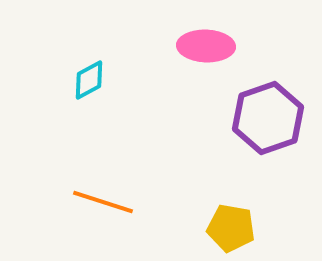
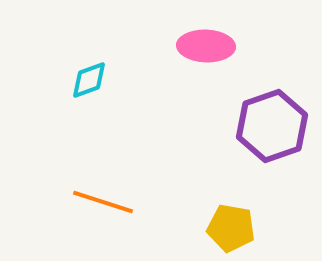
cyan diamond: rotated 9 degrees clockwise
purple hexagon: moved 4 px right, 8 px down
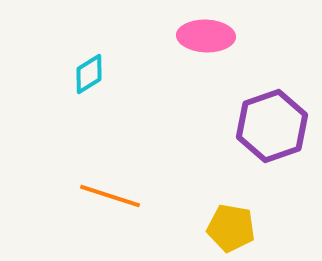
pink ellipse: moved 10 px up
cyan diamond: moved 6 px up; rotated 12 degrees counterclockwise
orange line: moved 7 px right, 6 px up
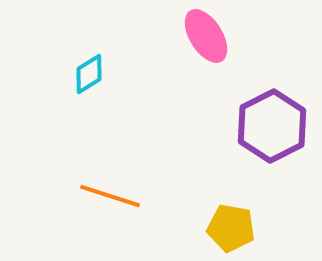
pink ellipse: rotated 56 degrees clockwise
purple hexagon: rotated 8 degrees counterclockwise
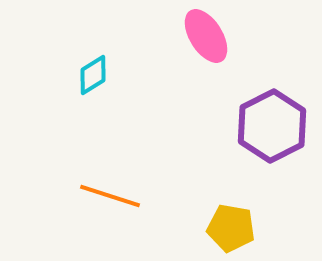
cyan diamond: moved 4 px right, 1 px down
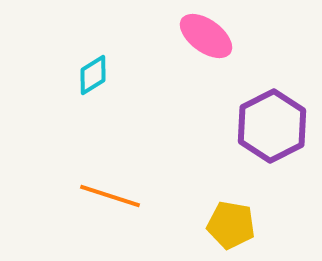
pink ellipse: rotated 22 degrees counterclockwise
yellow pentagon: moved 3 px up
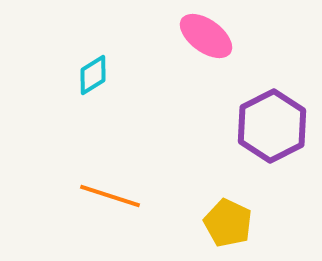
yellow pentagon: moved 3 px left, 2 px up; rotated 15 degrees clockwise
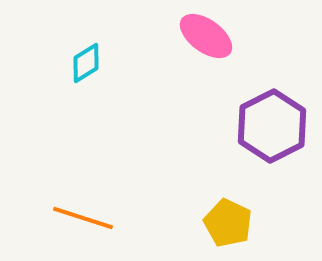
cyan diamond: moved 7 px left, 12 px up
orange line: moved 27 px left, 22 px down
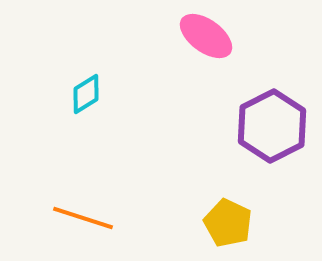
cyan diamond: moved 31 px down
